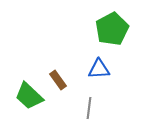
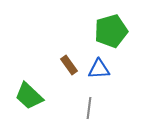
green pentagon: moved 1 px left, 2 px down; rotated 12 degrees clockwise
brown rectangle: moved 11 px right, 15 px up
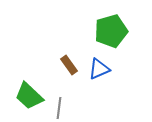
blue triangle: rotated 20 degrees counterclockwise
gray line: moved 30 px left
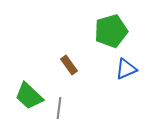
blue triangle: moved 27 px right
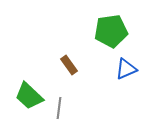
green pentagon: rotated 8 degrees clockwise
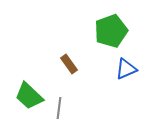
green pentagon: rotated 12 degrees counterclockwise
brown rectangle: moved 1 px up
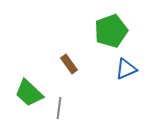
green trapezoid: moved 3 px up
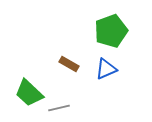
brown rectangle: rotated 24 degrees counterclockwise
blue triangle: moved 20 px left
gray line: rotated 70 degrees clockwise
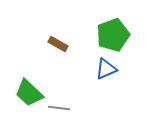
green pentagon: moved 2 px right, 4 px down
brown rectangle: moved 11 px left, 20 px up
gray line: rotated 20 degrees clockwise
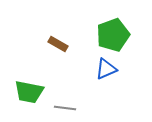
green trapezoid: moved 1 px up; rotated 32 degrees counterclockwise
gray line: moved 6 px right
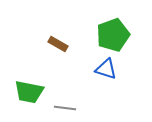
blue triangle: rotated 40 degrees clockwise
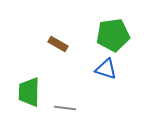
green pentagon: rotated 12 degrees clockwise
green trapezoid: rotated 80 degrees clockwise
